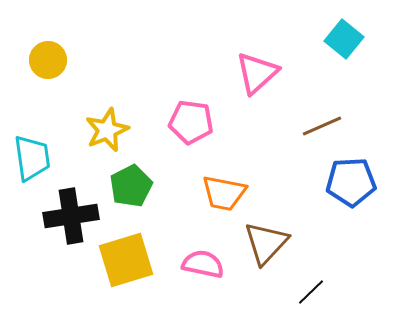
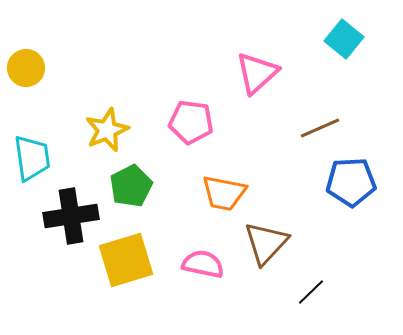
yellow circle: moved 22 px left, 8 px down
brown line: moved 2 px left, 2 px down
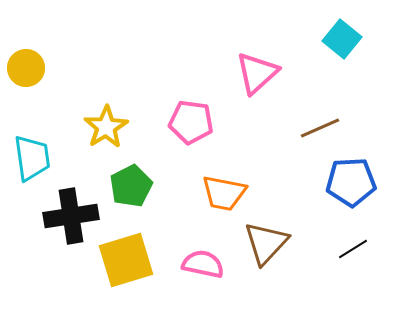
cyan square: moved 2 px left
yellow star: moved 1 px left, 3 px up; rotated 9 degrees counterclockwise
black line: moved 42 px right, 43 px up; rotated 12 degrees clockwise
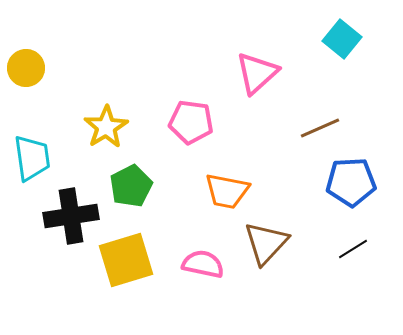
orange trapezoid: moved 3 px right, 2 px up
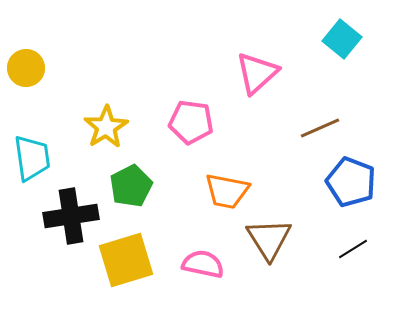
blue pentagon: rotated 24 degrees clockwise
brown triangle: moved 3 px right, 4 px up; rotated 15 degrees counterclockwise
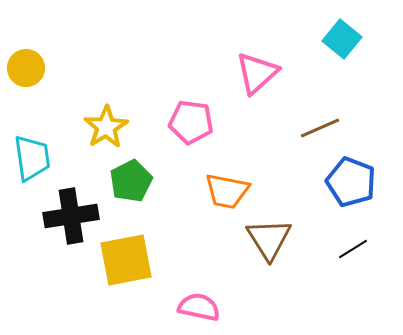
green pentagon: moved 5 px up
yellow square: rotated 6 degrees clockwise
pink semicircle: moved 4 px left, 43 px down
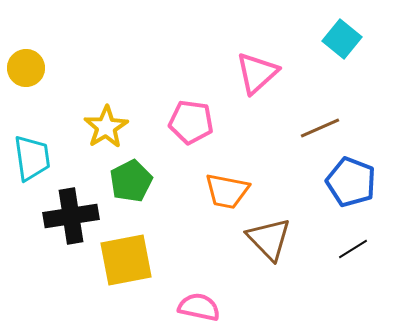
brown triangle: rotated 12 degrees counterclockwise
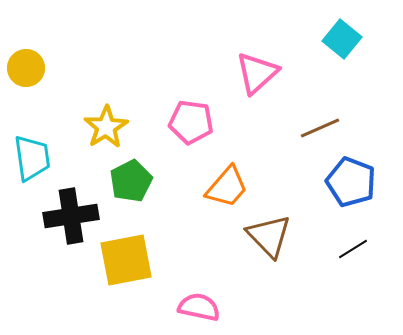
orange trapezoid: moved 4 px up; rotated 60 degrees counterclockwise
brown triangle: moved 3 px up
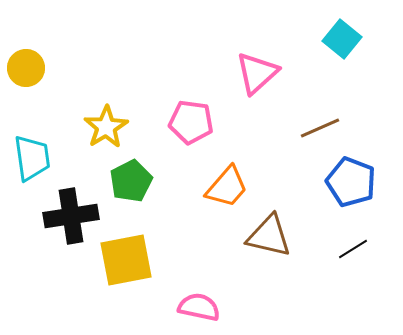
brown triangle: rotated 33 degrees counterclockwise
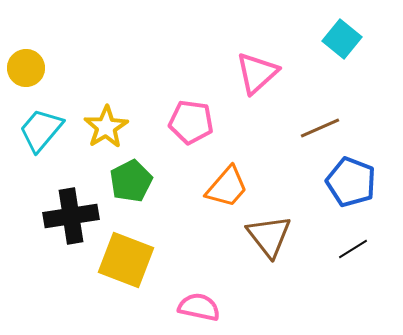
cyan trapezoid: moved 9 px right, 28 px up; rotated 132 degrees counterclockwise
brown triangle: rotated 39 degrees clockwise
yellow square: rotated 32 degrees clockwise
